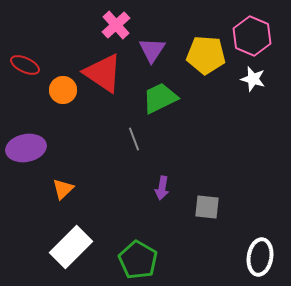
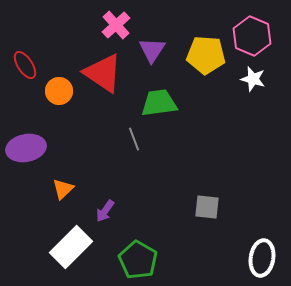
red ellipse: rotated 32 degrees clockwise
orange circle: moved 4 px left, 1 px down
green trapezoid: moved 1 px left, 5 px down; rotated 18 degrees clockwise
purple arrow: moved 57 px left, 23 px down; rotated 25 degrees clockwise
white ellipse: moved 2 px right, 1 px down
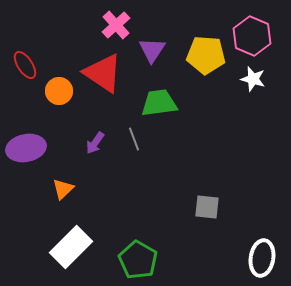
purple arrow: moved 10 px left, 68 px up
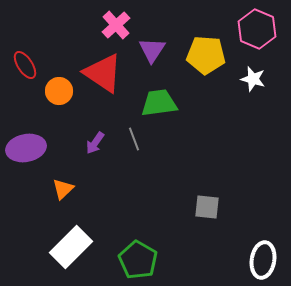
pink hexagon: moved 5 px right, 7 px up
white ellipse: moved 1 px right, 2 px down
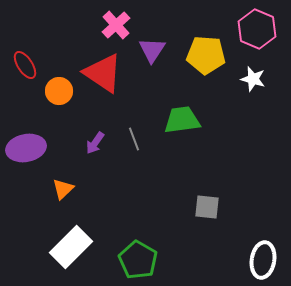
green trapezoid: moved 23 px right, 17 px down
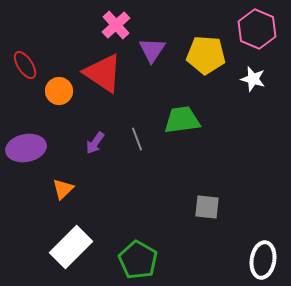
gray line: moved 3 px right
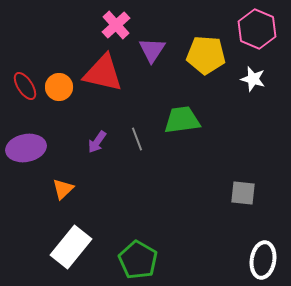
red ellipse: moved 21 px down
red triangle: rotated 21 degrees counterclockwise
orange circle: moved 4 px up
purple arrow: moved 2 px right, 1 px up
gray square: moved 36 px right, 14 px up
white rectangle: rotated 6 degrees counterclockwise
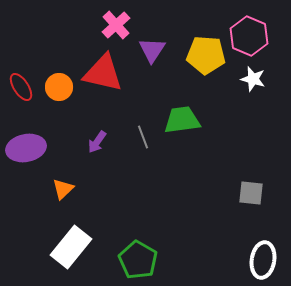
pink hexagon: moved 8 px left, 7 px down
red ellipse: moved 4 px left, 1 px down
gray line: moved 6 px right, 2 px up
gray square: moved 8 px right
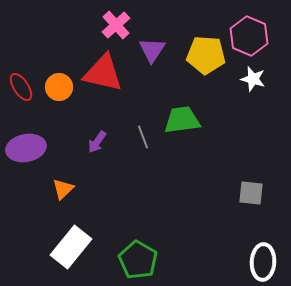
white ellipse: moved 2 px down; rotated 6 degrees counterclockwise
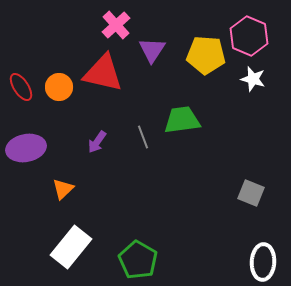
gray square: rotated 16 degrees clockwise
